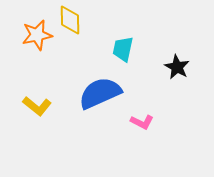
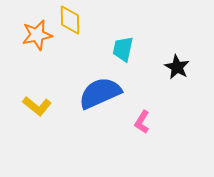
pink L-shape: rotated 95 degrees clockwise
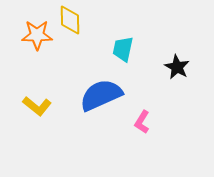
orange star: rotated 12 degrees clockwise
blue semicircle: moved 1 px right, 2 px down
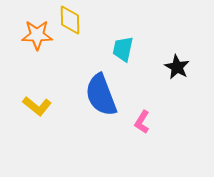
blue semicircle: rotated 87 degrees counterclockwise
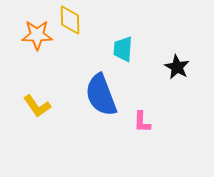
cyan trapezoid: rotated 8 degrees counterclockwise
yellow L-shape: rotated 16 degrees clockwise
pink L-shape: rotated 30 degrees counterclockwise
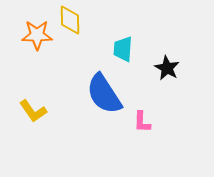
black star: moved 10 px left, 1 px down
blue semicircle: moved 3 px right, 1 px up; rotated 12 degrees counterclockwise
yellow L-shape: moved 4 px left, 5 px down
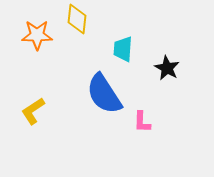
yellow diamond: moved 7 px right, 1 px up; rotated 8 degrees clockwise
yellow L-shape: rotated 92 degrees clockwise
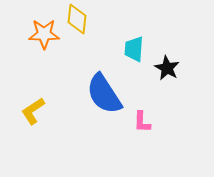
orange star: moved 7 px right, 1 px up
cyan trapezoid: moved 11 px right
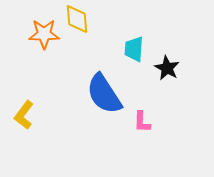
yellow diamond: rotated 12 degrees counterclockwise
yellow L-shape: moved 9 px left, 4 px down; rotated 20 degrees counterclockwise
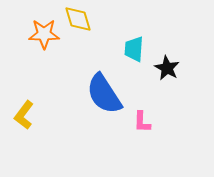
yellow diamond: moved 1 px right; rotated 12 degrees counterclockwise
